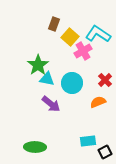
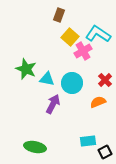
brown rectangle: moved 5 px right, 9 px up
green star: moved 12 px left, 4 px down; rotated 15 degrees counterclockwise
purple arrow: moved 2 px right; rotated 102 degrees counterclockwise
green ellipse: rotated 10 degrees clockwise
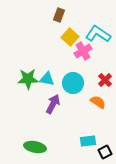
green star: moved 2 px right, 10 px down; rotated 25 degrees counterclockwise
cyan circle: moved 1 px right
orange semicircle: rotated 56 degrees clockwise
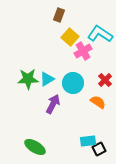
cyan L-shape: moved 2 px right
cyan triangle: rotated 42 degrees counterclockwise
green ellipse: rotated 20 degrees clockwise
black square: moved 6 px left, 3 px up
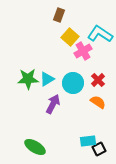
red cross: moved 7 px left
